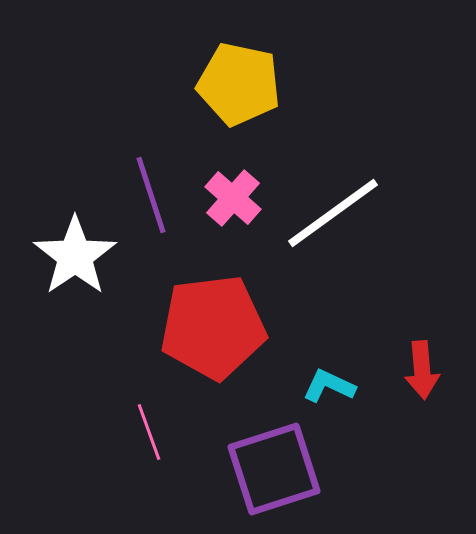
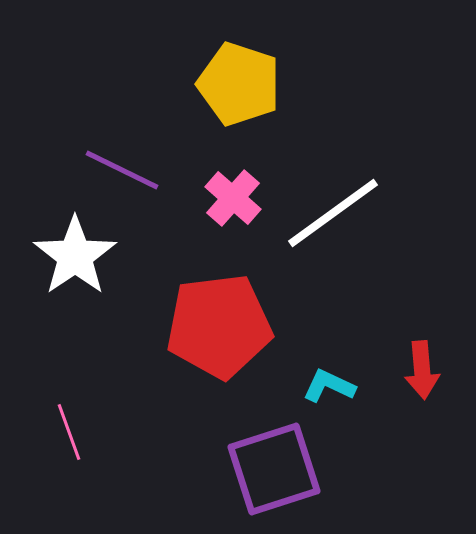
yellow pentagon: rotated 6 degrees clockwise
purple line: moved 29 px left, 25 px up; rotated 46 degrees counterclockwise
red pentagon: moved 6 px right, 1 px up
pink line: moved 80 px left
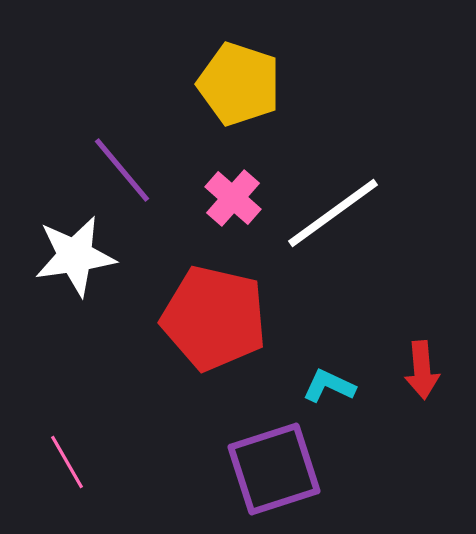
purple line: rotated 24 degrees clockwise
white star: rotated 26 degrees clockwise
red pentagon: moved 5 px left, 8 px up; rotated 20 degrees clockwise
pink line: moved 2 px left, 30 px down; rotated 10 degrees counterclockwise
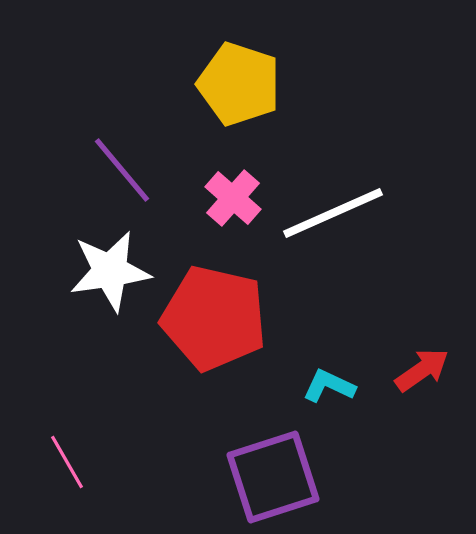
white line: rotated 12 degrees clockwise
white star: moved 35 px right, 15 px down
red arrow: rotated 120 degrees counterclockwise
purple square: moved 1 px left, 8 px down
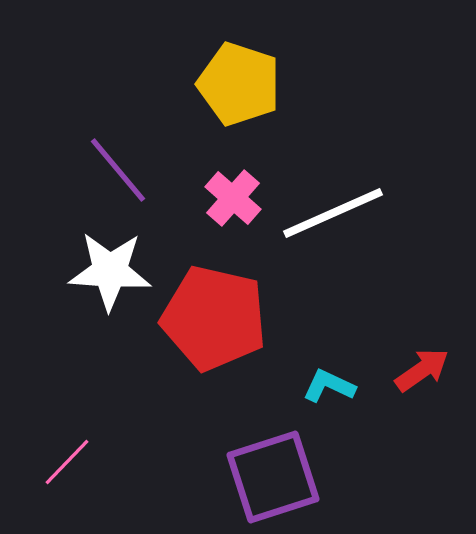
purple line: moved 4 px left
white star: rotated 12 degrees clockwise
pink line: rotated 74 degrees clockwise
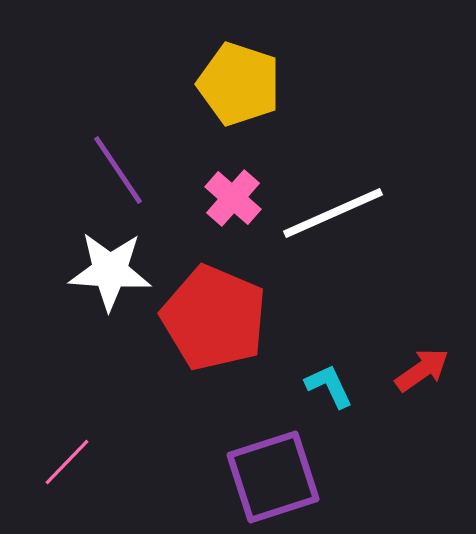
purple line: rotated 6 degrees clockwise
red pentagon: rotated 10 degrees clockwise
cyan L-shape: rotated 40 degrees clockwise
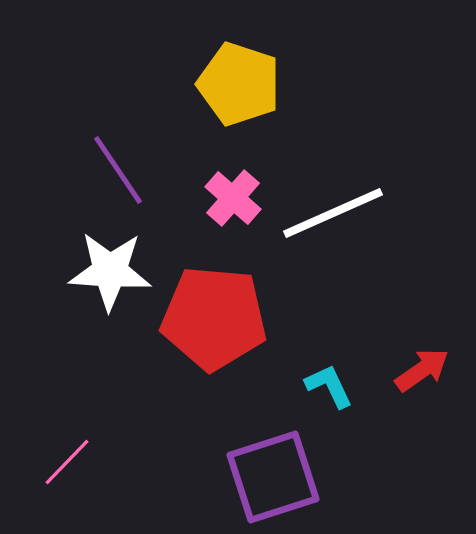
red pentagon: rotated 18 degrees counterclockwise
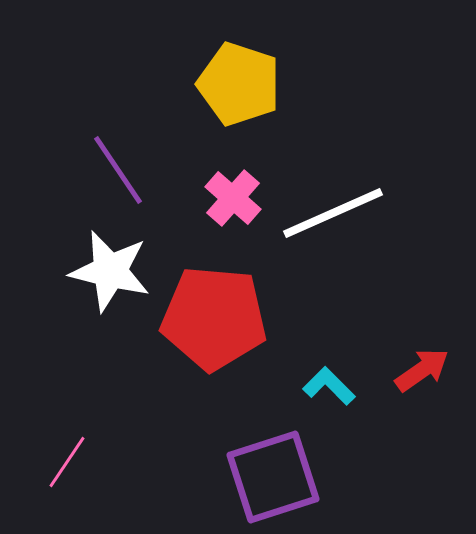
white star: rotated 10 degrees clockwise
cyan L-shape: rotated 20 degrees counterclockwise
pink line: rotated 10 degrees counterclockwise
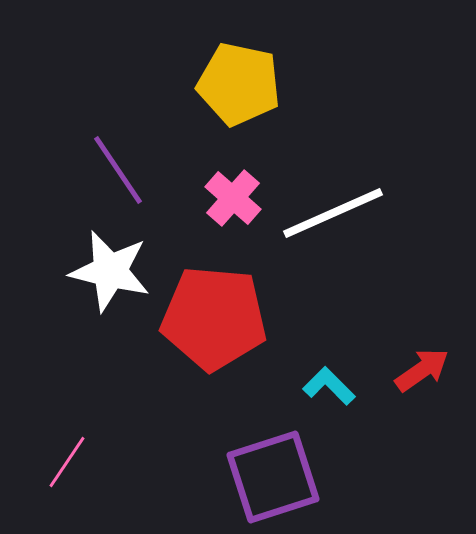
yellow pentagon: rotated 6 degrees counterclockwise
